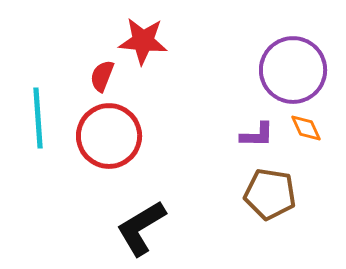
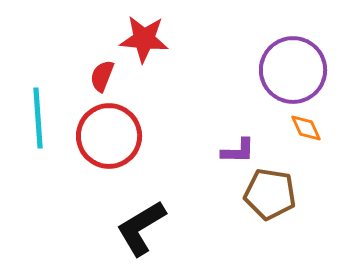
red star: moved 1 px right, 2 px up
purple L-shape: moved 19 px left, 16 px down
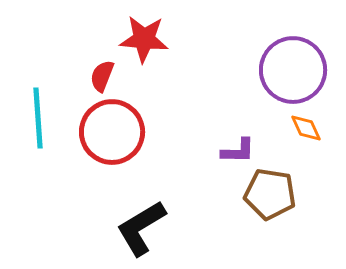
red circle: moved 3 px right, 4 px up
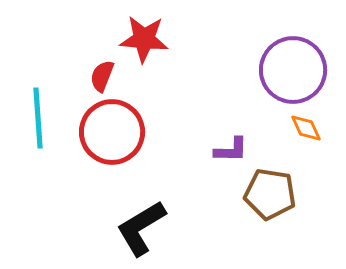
purple L-shape: moved 7 px left, 1 px up
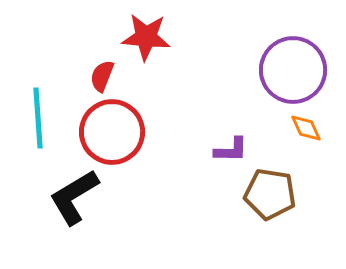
red star: moved 2 px right, 2 px up
black L-shape: moved 67 px left, 31 px up
